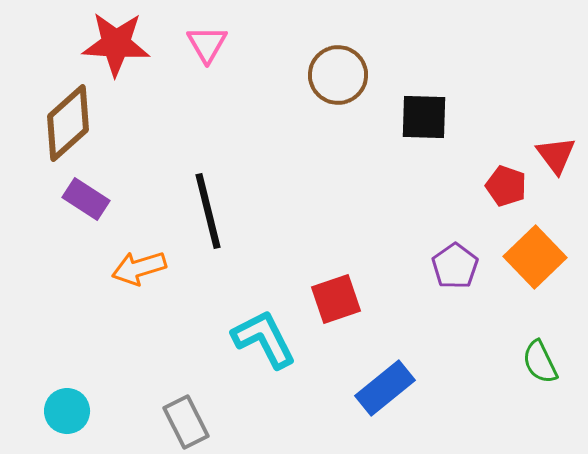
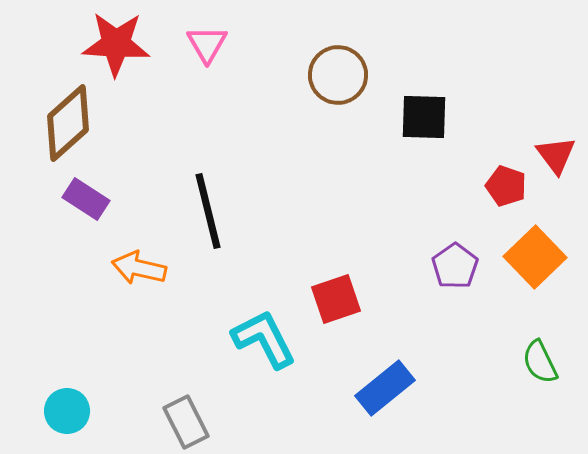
orange arrow: rotated 30 degrees clockwise
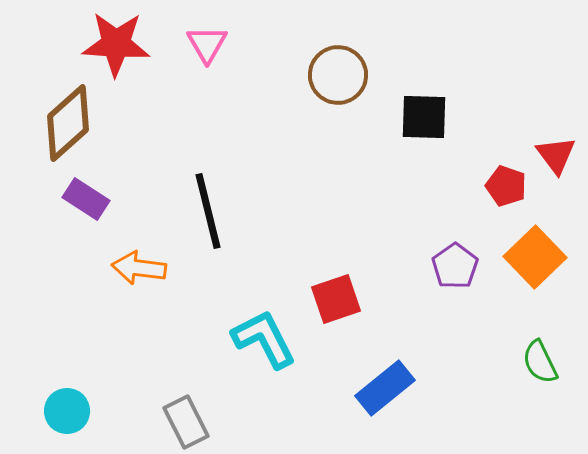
orange arrow: rotated 6 degrees counterclockwise
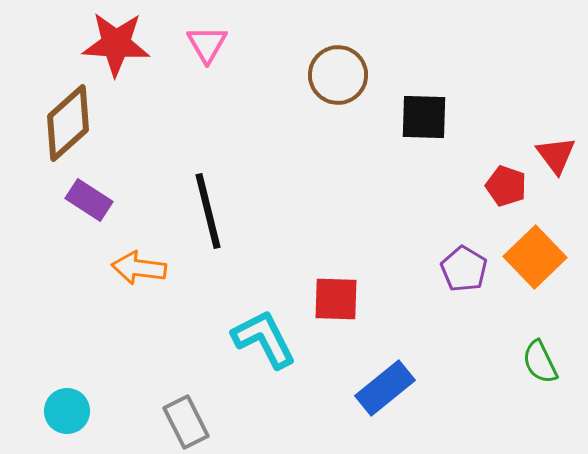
purple rectangle: moved 3 px right, 1 px down
purple pentagon: moved 9 px right, 3 px down; rotated 6 degrees counterclockwise
red square: rotated 21 degrees clockwise
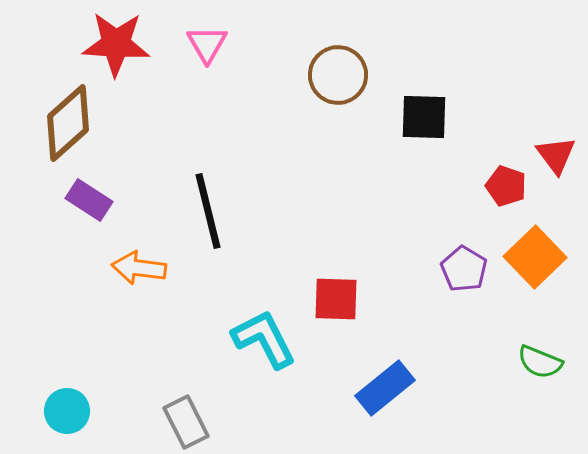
green semicircle: rotated 42 degrees counterclockwise
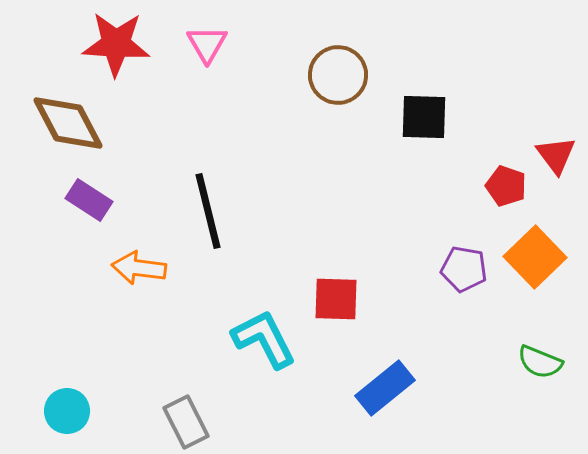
brown diamond: rotated 76 degrees counterclockwise
purple pentagon: rotated 21 degrees counterclockwise
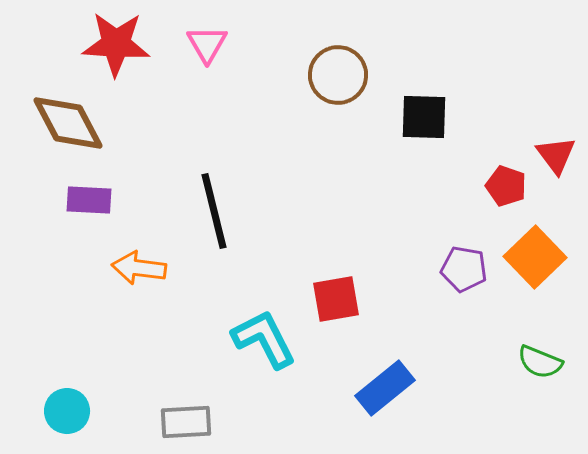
purple rectangle: rotated 30 degrees counterclockwise
black line: moved 6 px right
red square: rotated 12 degrees counterclockwise
gray rectangle: rotated 66 degrees counterclockwise
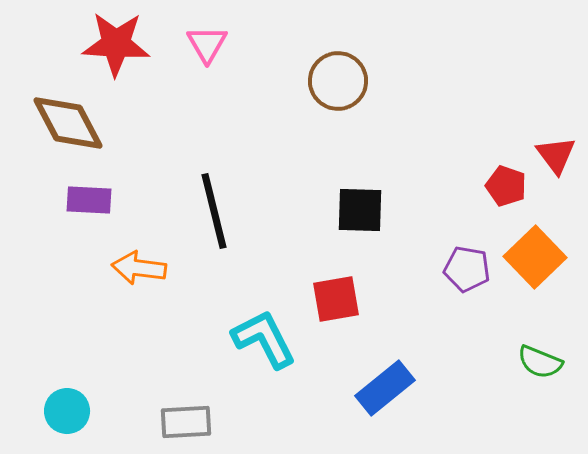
brown circle: moved 6 px down
black square: moved 64 px left, 93 px down
purple pentagon: moved 3 px right
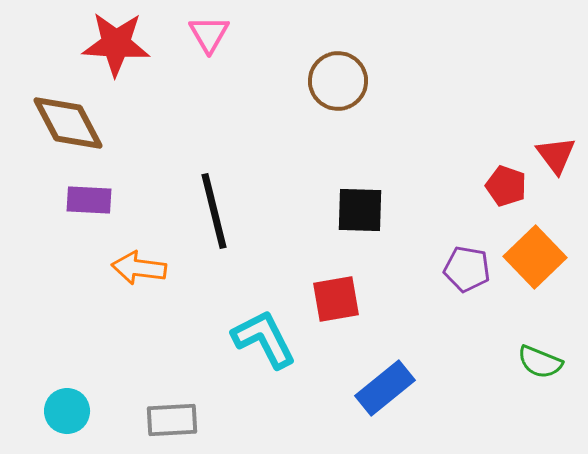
pink triangle: moved 2 px right, 10 px up
gray rectangle: moved 14 px left, 2 px up
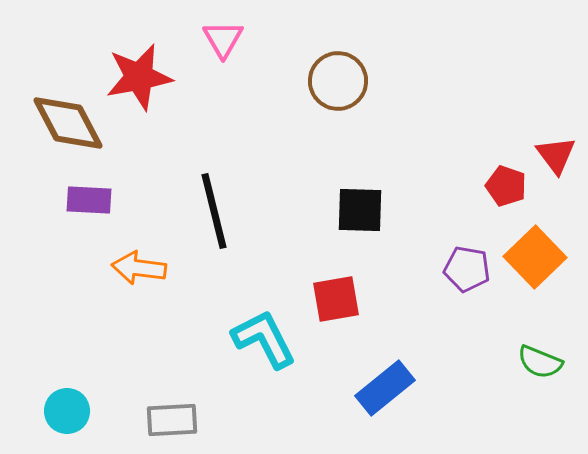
pink triangle: moved 14 px right, 5 px down
red star: moved 23 px right, 33 px down; rotated 14 degrees counterclockwise
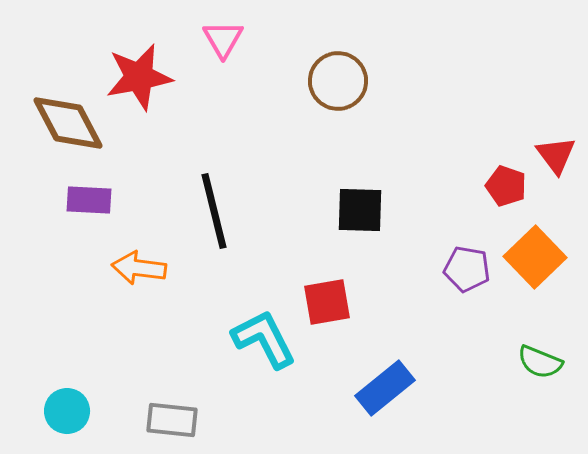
red square: moved 9 px left, 3 px down
gray rectangle: rotated 9 degrees clockwise
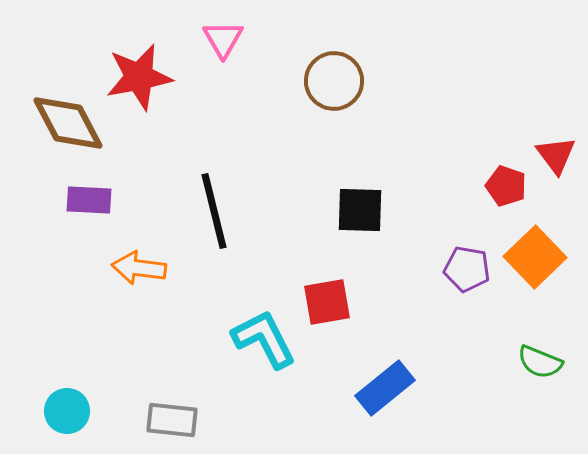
brown circle: moved 4 px left
